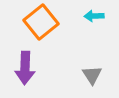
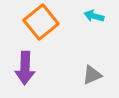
cyan arrow: rotated 18 degrees clockwise
gray triangle: rotated 40 degrees clockwise
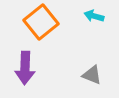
gray triangle: rotated 45 degrees clockwise
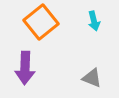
cyan arrow: moved 5 px down; rotated 120 degrees counterclockwise
gray triangle: moved 3 px down
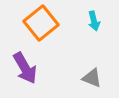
orange square: moved 1 px down
purple arrow: rotated 32 degrees counterclockwise
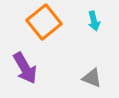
orange square: moved 3 px right, 1 px up
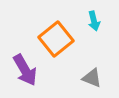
orange square: moved 12 px right, 17 px down
purple arrow: moved 2 px down
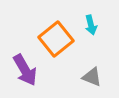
cyan arrow: moved 3 px left, 4 px down
gray triangle: moved 1 px up
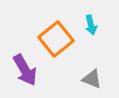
gray triangle: moved 2 px down
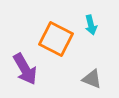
orange square: rotated 24 degrees counterclockwise
purple arrow: moved 1 px up
